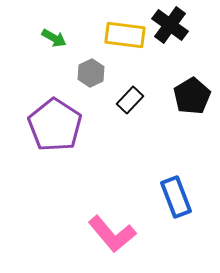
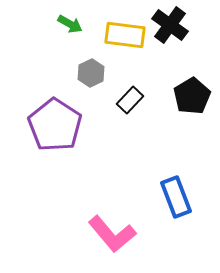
green arrow: moved 16 px right, 14 px up
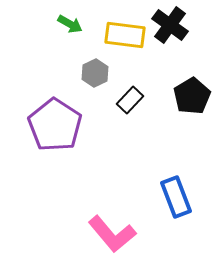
gray hexagon: moved 4 px right
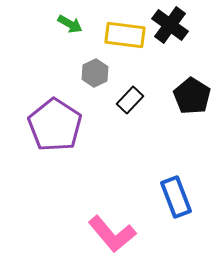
black pentagon: rotated 9 degrees counterclockwise
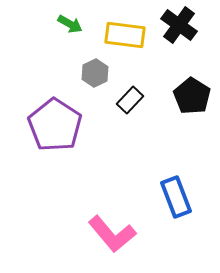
black cross: moved 9 px right
